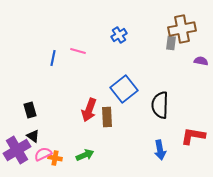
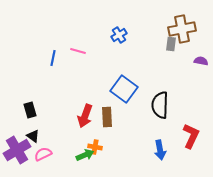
gray rectangle: moved 1 px down
blue square: rotated 16 degrees counterclockwise
red arrow: moved 4 px left, 6 px down
red L-shape: moved 2 px left; rotated 105 degrees clockwise
orange cross: moved 40 px right, 11 px up
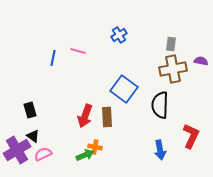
brown cross: moved 9 px left, 40 px down
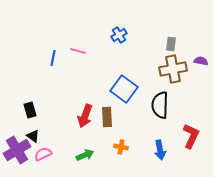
orange cross: moved 26 px right
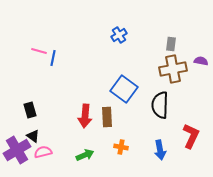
pink line: moved 39 px left
red arrow: rotated 15 degrees counterclockwise
pink semicircle: moved 2 px up; rotated 12 degrees clockwise
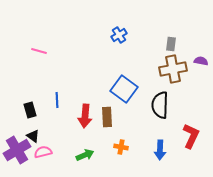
blue line: moved 4 px right, 42 px down; rotated 14 degrees counterclockwise
blue arrow: rotated 12 degrees clockwise
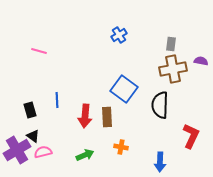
blue arrow: moved 12 px down
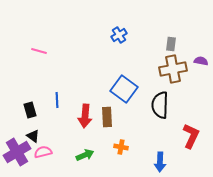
purple cross: moved 2 px down
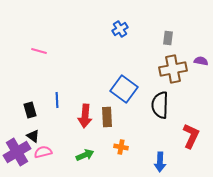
blue cross: moved 1 px right, 6 px up
gray rectangle: moved 3 px left, 6 px up
